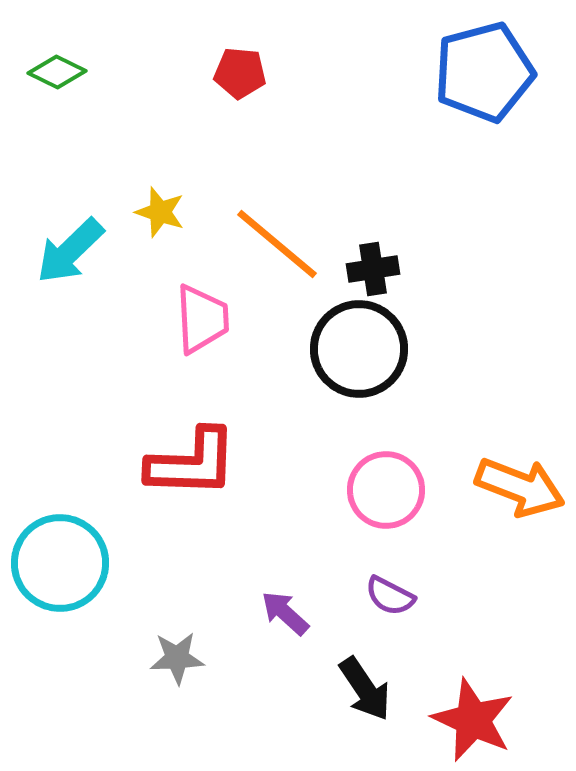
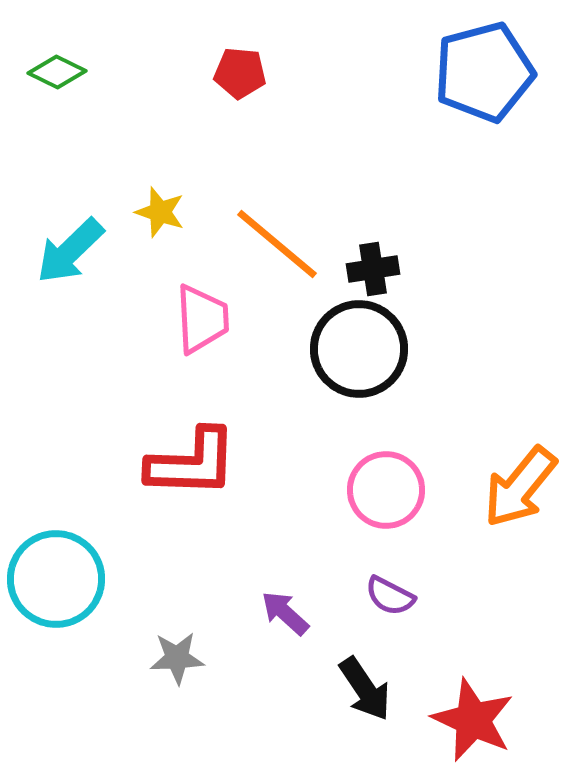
orange arrow: rotated 108 degrees clockwise
cyan circle: moved 4 px left, 16 px down
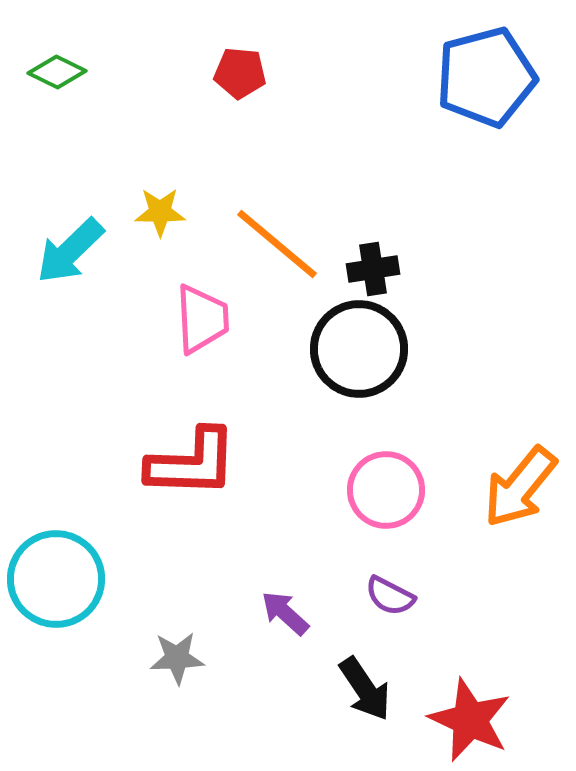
blue pentagon: moved 2 px right, 5 px down
yellow star: rotated 18 degrees counterclockwise
red star: moved 3 px left
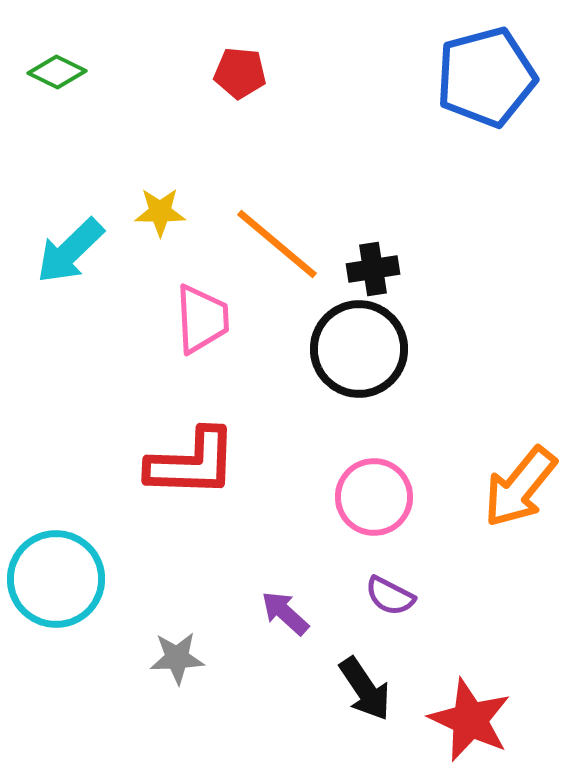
pink circle: moved 12 px left, 7 px down
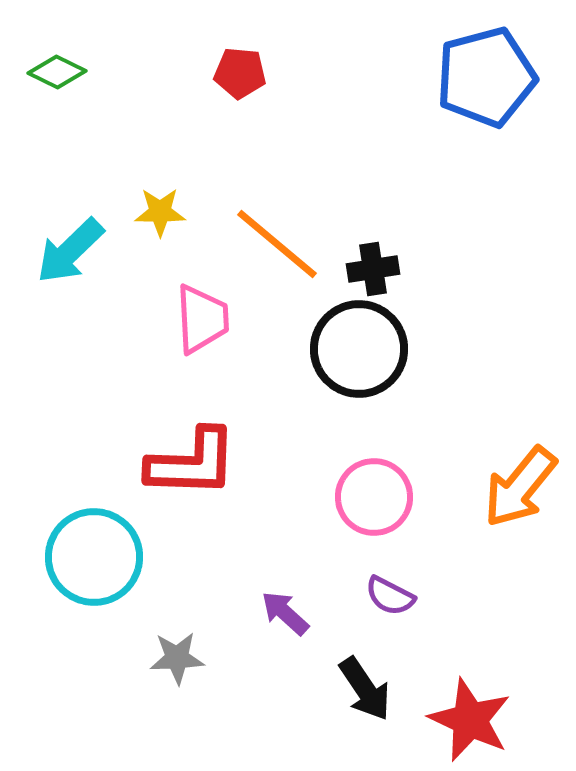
cyan circle: moved 38 px right, 22 px up
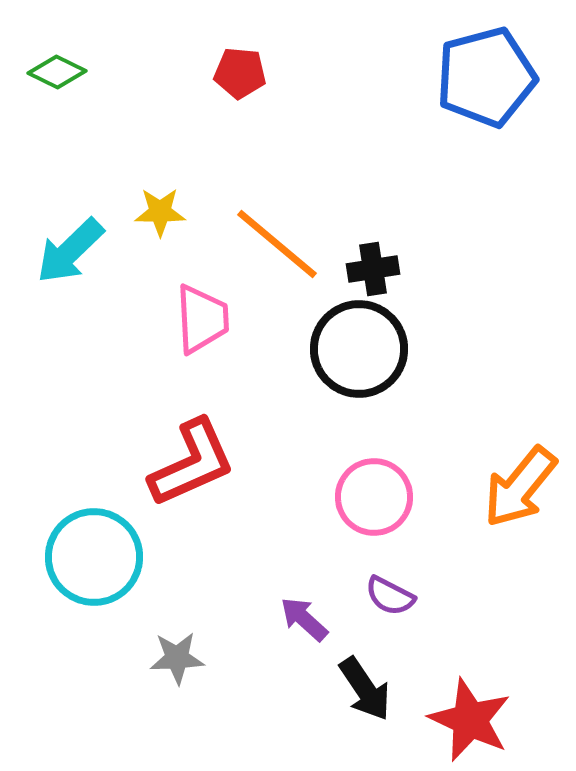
red L-shape: rotated 26 degrees counterclockwise
purple arrow: moved 19 px right, 6 px down
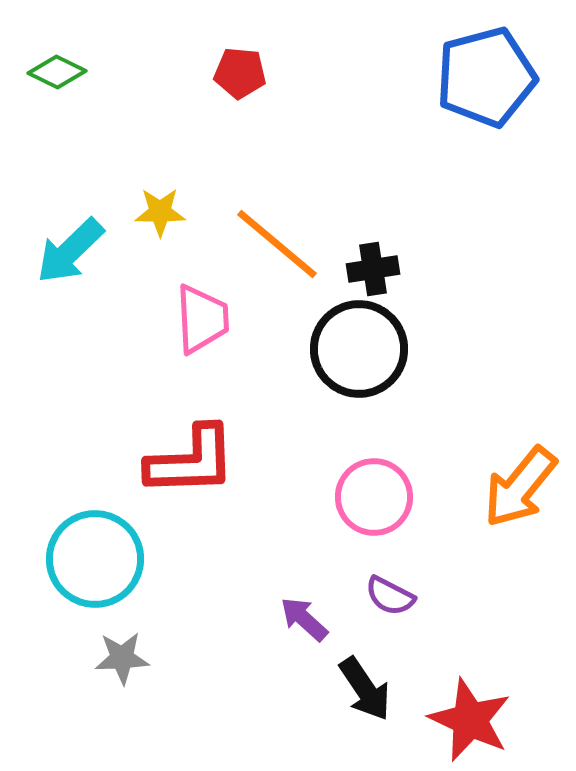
red L-shape: moved 1 px left, 2 px up; rotated 22 degrees clockwise
cyan circle: moved 1 px right, 2 px down
gray star: moved 55 px left
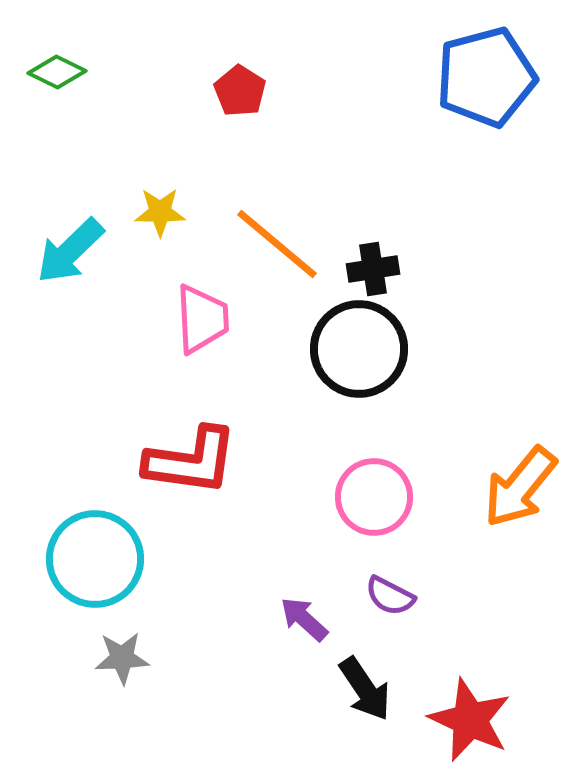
red pentagon: moved 18 px down; rotated 27 degrees clockwise
red L-shape: rotated 10 degrees clockwise
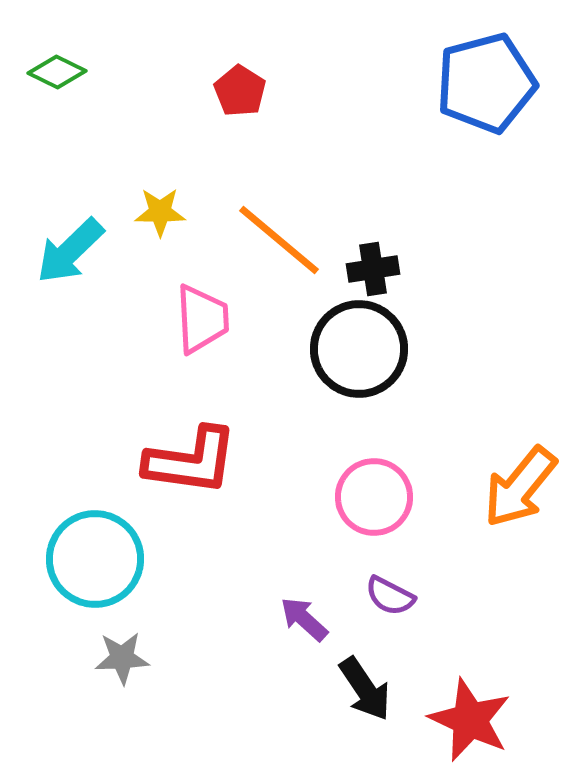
blue pentagon: moved 6 px down
orange line: moved 2 px right, 4 px up
